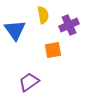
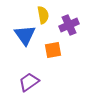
blue triangle: moved 10 px right, 5 px down
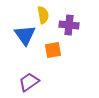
purple cross: rotated 30 degrees clockwise
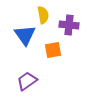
purple trapezoid: moved 2 px left, 1 px up
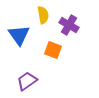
purple cross: rotated 24 degrees clockwise
blue triangle: moved 6 px left
orange square: rotated 30 degrees clockwise
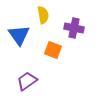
purple cross: moved 5 px right, 3 px down; rotated 18 degrees counterclockwise
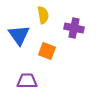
orange square: moved 6 px left, 1 px down
purple trapezoid: rotated 35 degrees clockwise
